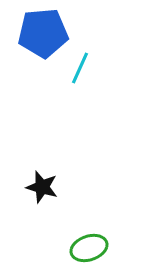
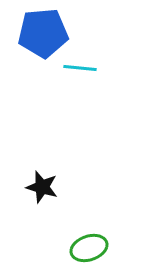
cyan line: rotated 72 degrees clockwise
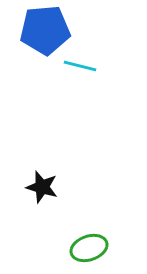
blue pentagon: moved 2 px right, 3 px up
cyan line: moved 2 px up; rotated 8 degrees clockwise
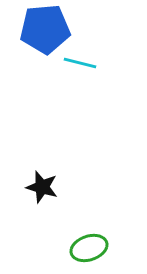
blue pentagon: moved 1 px up
cyan line: moved 3 px up
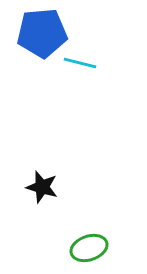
blue pentagon: moved 3 px left, 4 px down
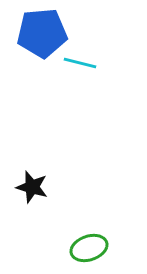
black star: moved 10 px left
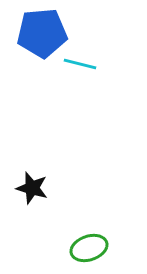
cyan line: moved 1 px down
black star: moved 1 px down
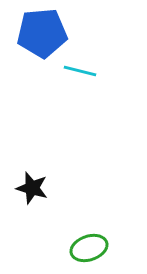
cyan line: moved 7 px down
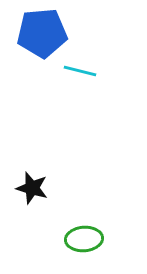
green ellipse: moved 5 px left, 9 px up; rotated 15 degrees clockwise
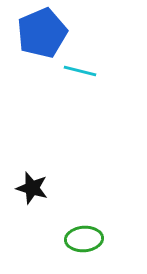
blue pentagon: rotated 18 degrees counterclockwise
